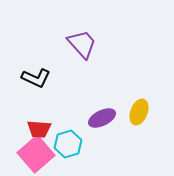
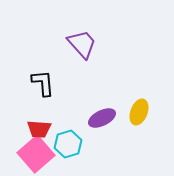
black L-shape: moved 7 px right, 5 px down; rotated 120 degrees counterclockwise
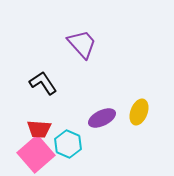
black L-shape: rotated 28 degrees counterclockwise
cyan hexagon: rotated 20 degrees counterclockwise
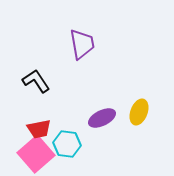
purple trapezoid: rotated 32 degrees clockwise
black L-shape: moved 7 px left, 2 px up
red trapezoid: rotated 15 degrees counterclockwise
cyan hexagon: moved 1 px left; rotated 16 degrees counterclockwise
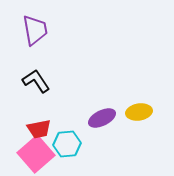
purple trapezoid: moved 47 px left, 14 px up
yellow ellipse: rotated 60 degrees clockwise
cyan hexagon: rotated 12 degrees counterclockwise
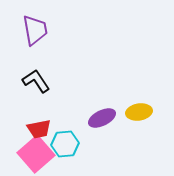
cyan hexagon: moved 2 px left
